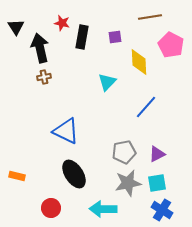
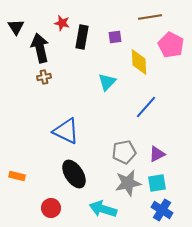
cyan arrow: rotated 16 degrees clockwise
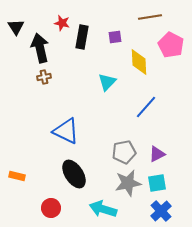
blue cross: moved 1 px left, 1 px down; rotated 15 degrees clockwise
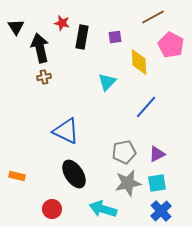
brown line: moved 3 px right; rotated 20 degrees counterclockwise
red circle: moved 1 px right, 1 px down
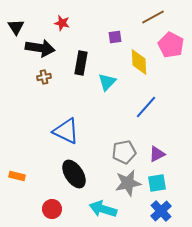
black rectangle: moved 1 px left, 26 px down
black arrow: rotated 112 degrees clockwise
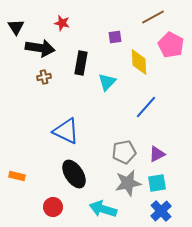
red circle: moved 1 px right, 2 px up
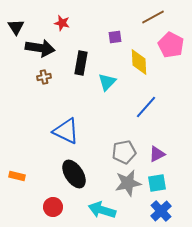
cyan arrow: moved 1 px left, 1 px down
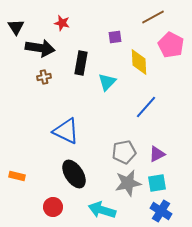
blue cross: rotated 15 degrees counterclockwise
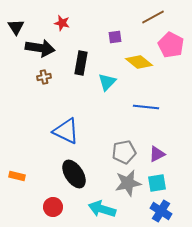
yellow diamond: rotated 48 degrees counterclockwise
blue line: rotated 55 degrees clockwise
cyan arrow: moved 1 px up
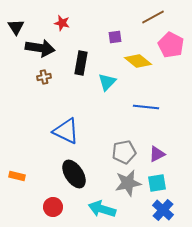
yellow diamond: moved 1 px left, 1 px up
blue cross: moved 2 px right, 1 px up; rotated 10 degrees clockwise
